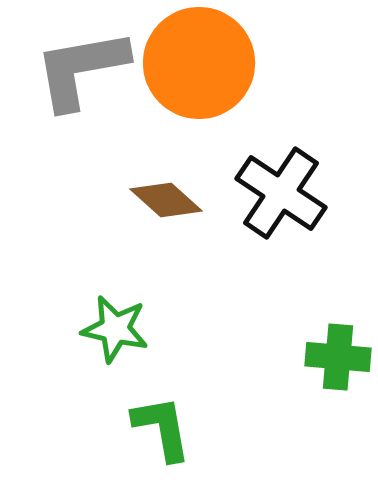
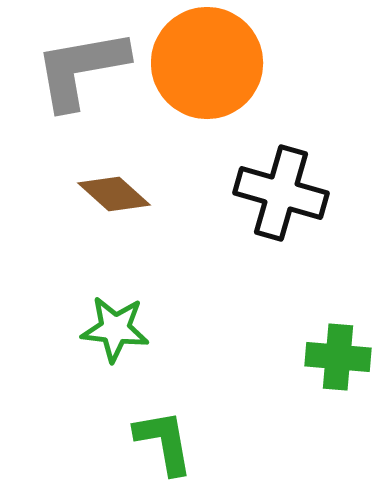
orange circle: moved 8 px right
black cross: rotated 18 degrees counterclockwise
brown diamond: moved 52 px left, 6 px up
green star: rotated 6 degrees counterclockwise
green L-shape: moved 2 px right, 14 px down
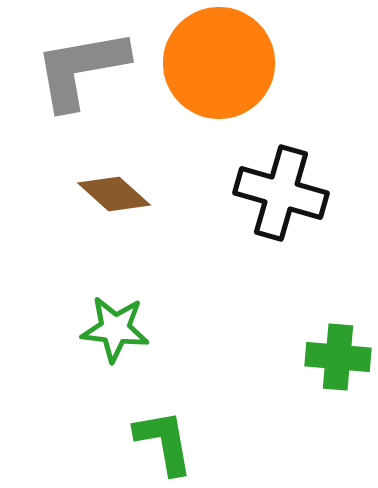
orange circle: moved 12 px right
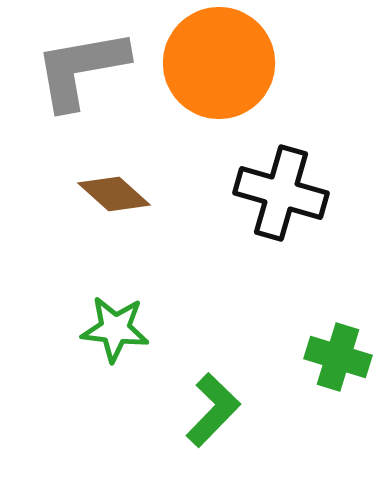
green cross: rotated 12 degrees clockwise
green L-shape: moved 49 px right, 32 px up; rotated 54 degrees clockwise
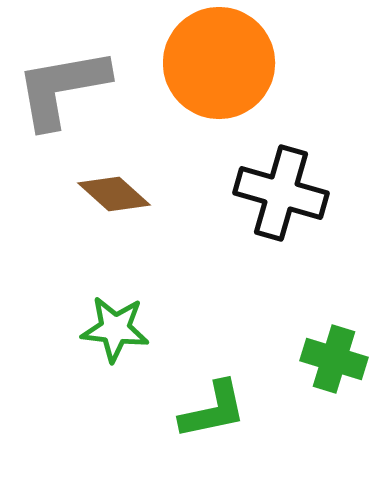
gray L-shape: moved 19 px left, 19 px down
green cross: moved 4 px left, 2 px down
green L-shape: rotated 34 degrees clockwise
